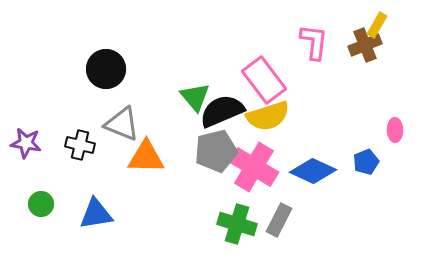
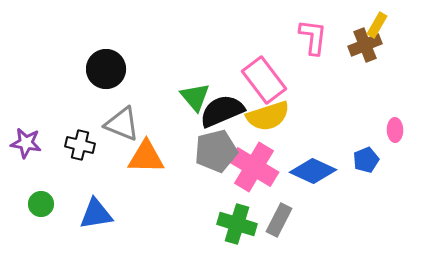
pink L-shape: moved 1 px left, 5 px up
blue pentagon: moved 2 px up
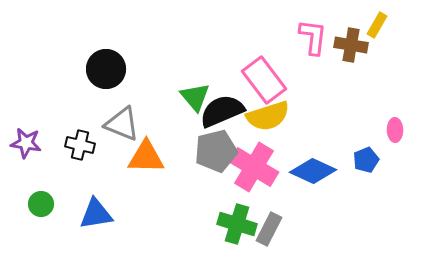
brown cross: moved 14 px left; rotated 32 degrees clockwise
gray rectangle: moved 10 px left, 9 px down
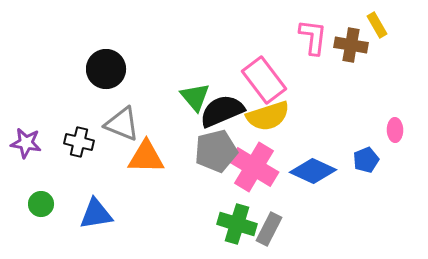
yellow rectangle: rotated 60 degrees counterclockwise
black cross: moved 1 px left, 3 px up
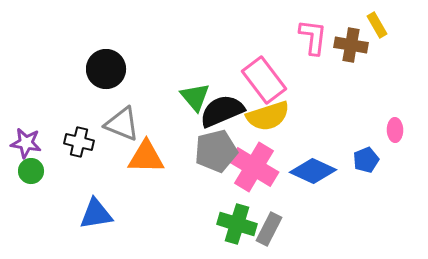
green circle: moved 10 px left, 33 px up
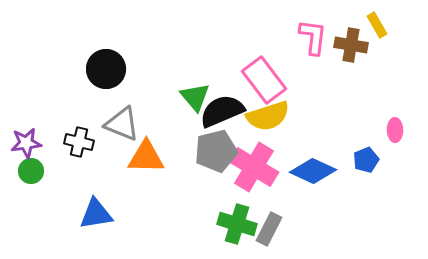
purple star: rotated 16 degrees counterclockwise
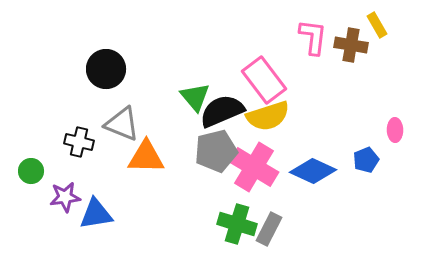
purple star: moved 39 px right, 54 px down
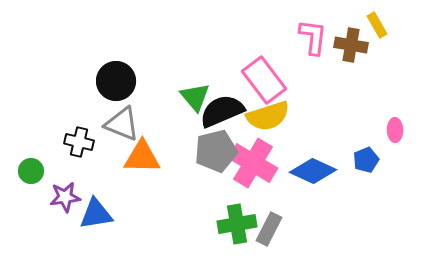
black circle: moved 10 px right, 12 px down
orange triangle: moved 4 px left
pink cross: moved 1 px left, 4 px up
green cross: rotated 27 degrees counterclockwise
